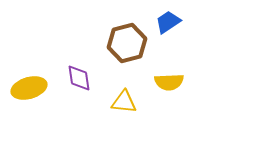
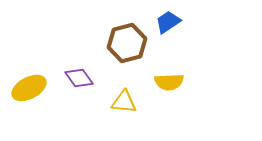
purple diamond: rotated 28 degrees counterclockwise
yellow ellipse: rotated 12 degrees counterclockwise
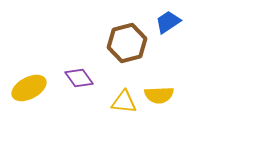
yellow semicircle: moved 10 px left, 13 px down
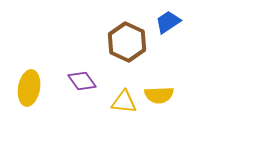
brown hexagon: moved 1 px up; rotated 21 degrees counterclockwise
purple diamond: moved 3 px right, 3 px down
yellow ellipse: rotated 52 degrees counterclockwise
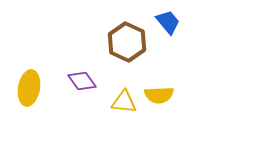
blue trapezoid: rotated 84 degrees clockwise
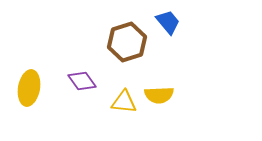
brown hexagon: rotated 18 degrees clockwise
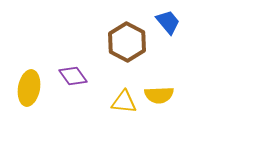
brown hexagon: rotated 15 degrees counterclockwise
purple diamond: moved 9 px left, 5 px up
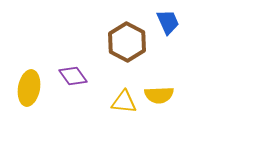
blue trapezoid: rotated 16 degrees clockwise
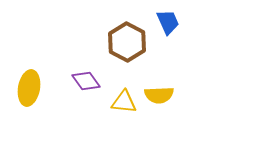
purple diamond: moved 13 px right, 5 px down
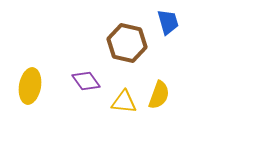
blue trapezoid: rotated 8 degrees clockwise
brown hexagon: moved 1 px down; rotated 15 degrees counterclockwise
yellow ellipse: moved 1 px right, 2 px up
yellow semicircle: rotated 68 degrees counterclockwise
